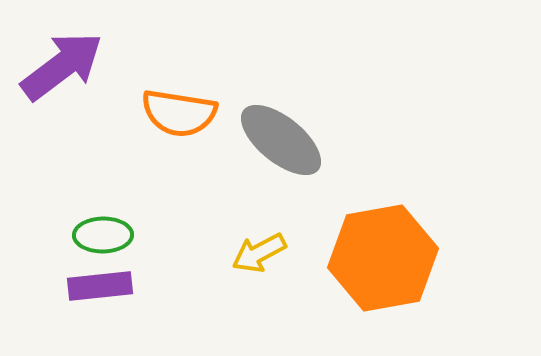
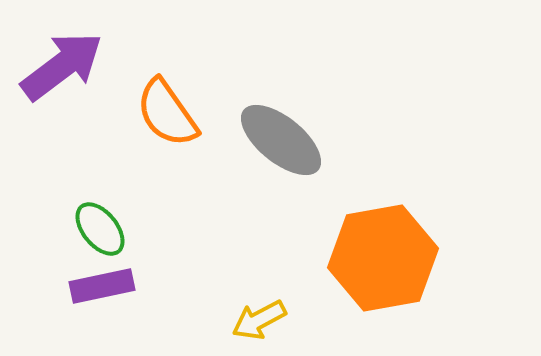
orange semicircle: moved 12 px left; rotated 46 degrees clockwise
green ellipse: moved 3 px left, 6 px up; rotated 52 degrees clockwise
yellow arrow: moved 67 px down
purple rectangle: moved 2 px right; rotated 6 degrees counterclockwise
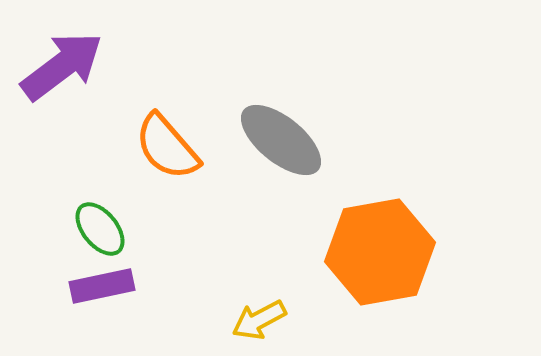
orange semicircle: moved 34 px down; rotated 6 degrees counterclockwise
orange hexagon: moved 3 px left, 6 px up
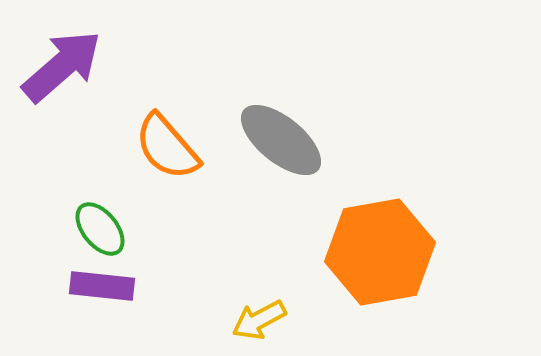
purple arrow: rotated 4 degrees counterclockwise
purple rectangle: rotated 18 degrees clockwise
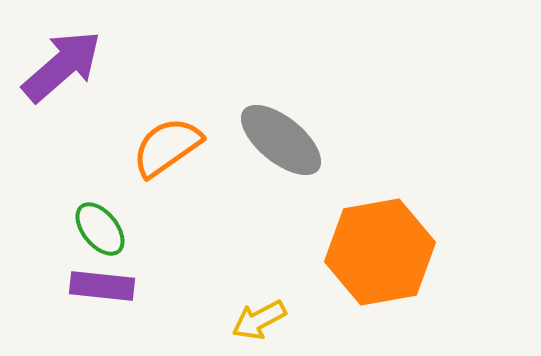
orange semicircle: rotated 96 degrees clockwise
